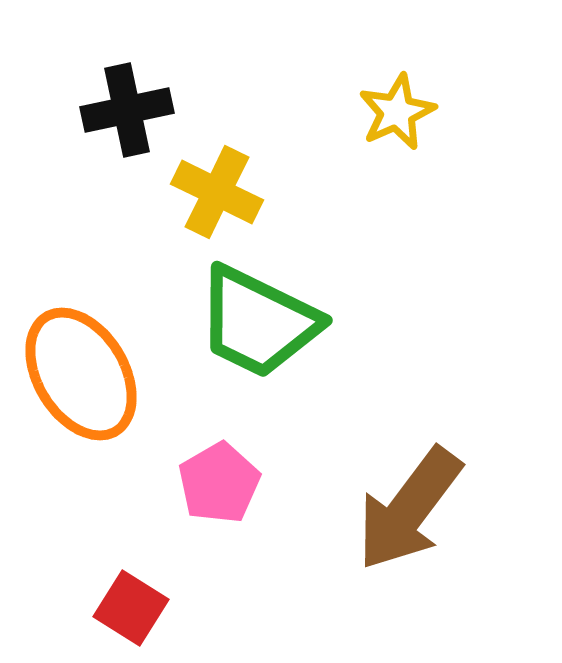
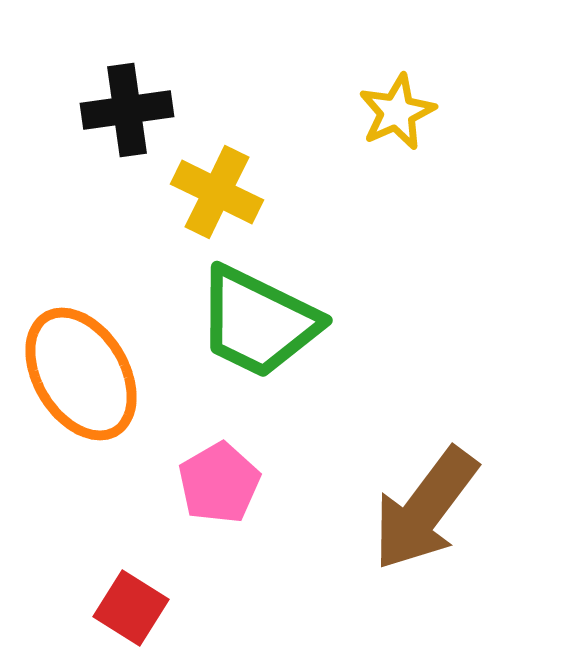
black cross: rotated 4 degrees clockwise
brown arrow: moved 16 px right
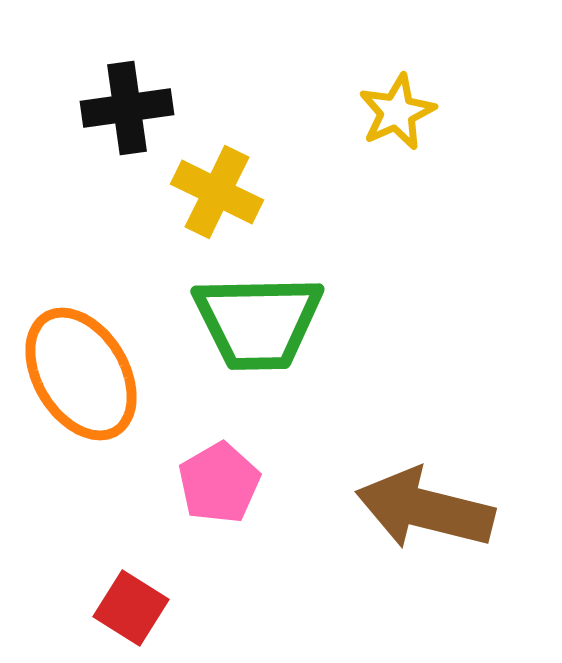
black cross: moved 2 px up
green trapezoid: rotated 27 degrees counterclockwise
brown arrow: rotated 67 degrees clockwise
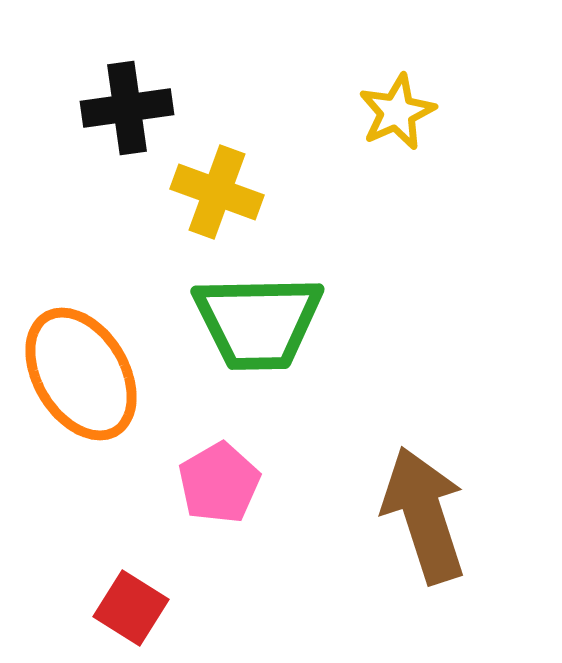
yellow cross: rotated 6 degrees counterclockwise
brown arrow: moved 1 px left, 6 px down; rotated 58 degrees clockwise
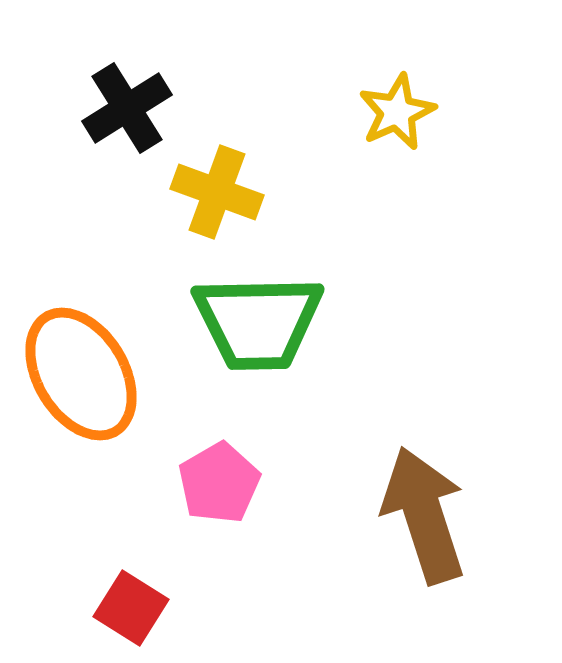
black cross: rotated 24 degrees counterclockwise
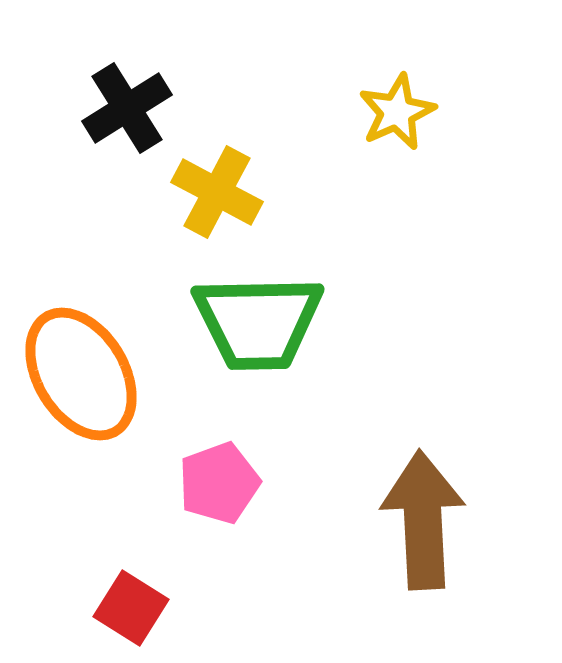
yellow cross: rotated 8 degrees clockwise
pink pentagon: rotated 10 degrees clockwise
brown arrow: moved 1 px left, 5 px down; rotated 15 degrees clockwise
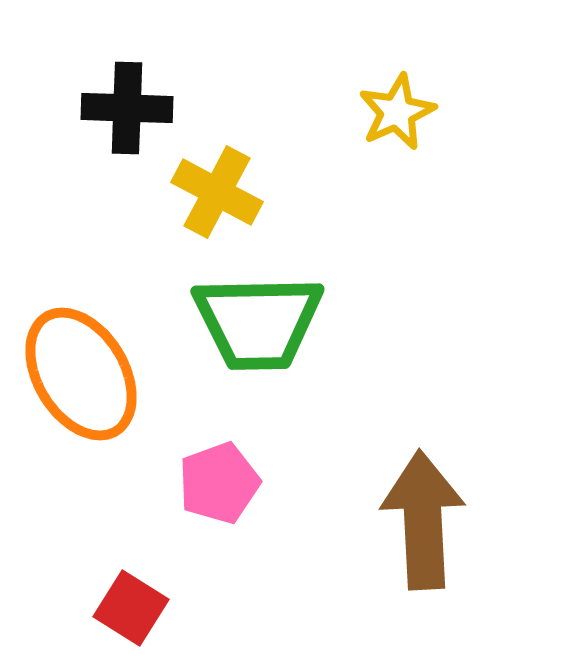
black cross: rotated 34 degrees clockwise
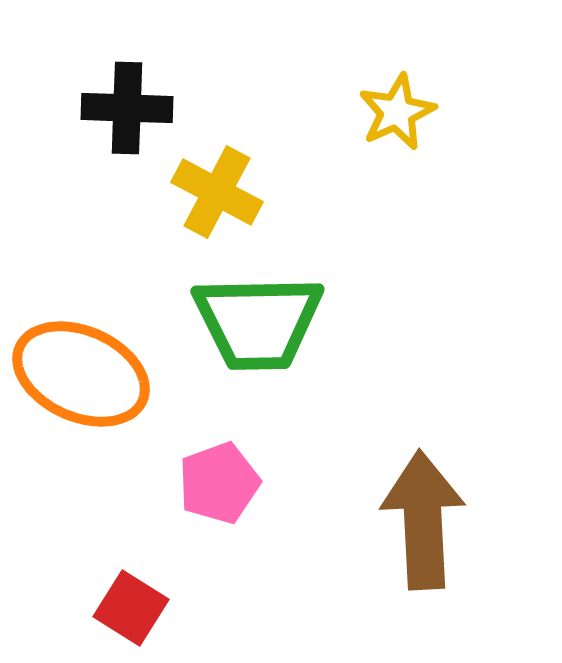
orange ellipse: rotated 35 degrees counterclockwise
